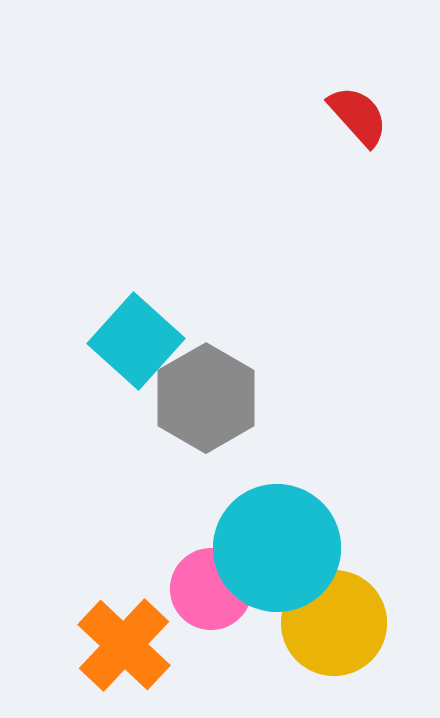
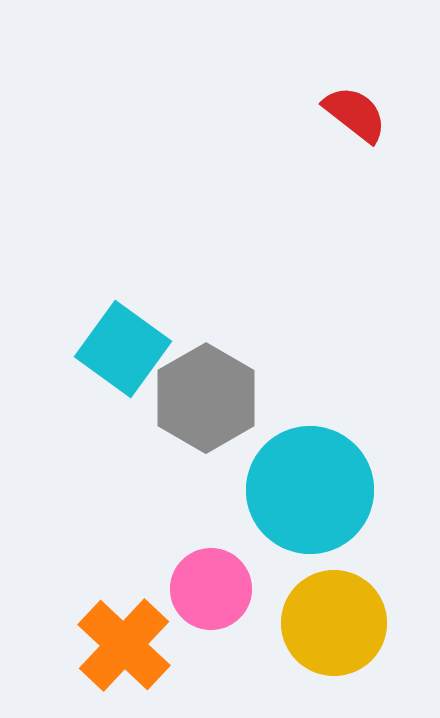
red semicircle: moved 3 px left, 2 px up; rotated 10 degrees counterclockwise
cyan square: moved 13 px left, 8 px down; rotated 6 degrees counterclockwise
cyan circle: moved 33 px right, 58 px up
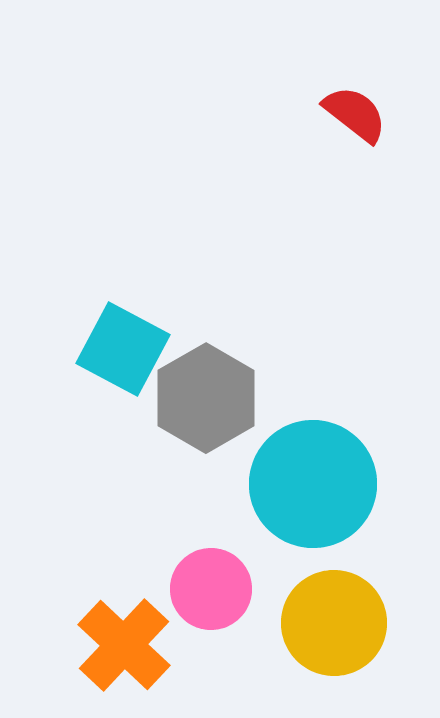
cyan square: rotated 8 degrees counterclockwise
cyan circle: moved 3 px right, 6 px up
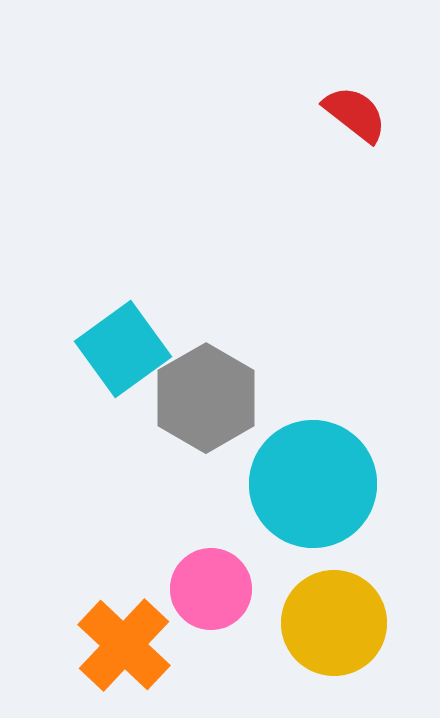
cyan square: rotated 26 degrees clockwise
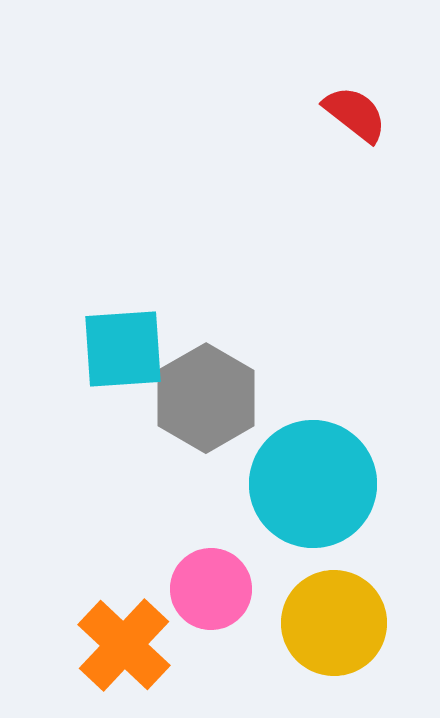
cyan square: rotated 32 degrees clockwise
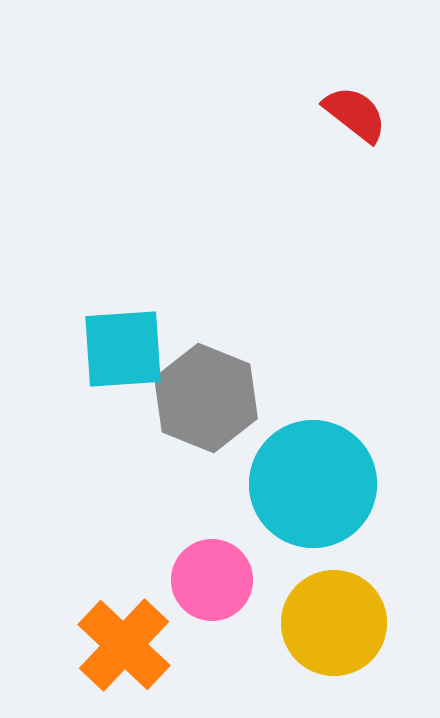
gray hexagon: rotated 8 degrees counterclockwise
pink circle: moved 1 px right, 9 px up
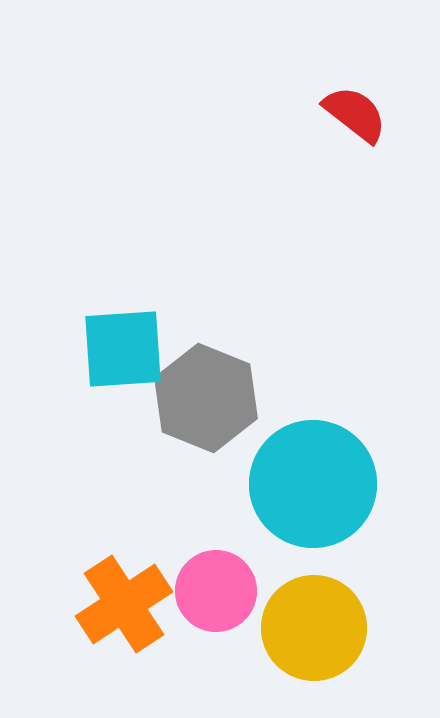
pink circle: moved 4 px right, 11 px down
yellow circle: moved 20 px left, 5 px down
orange cross: moved 41 px up; rotated 14 degrees clockwise
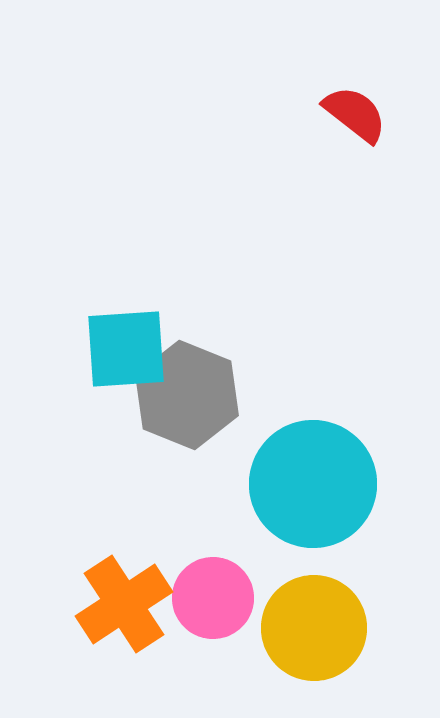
cyan square: moved 3 px right
gray hexagon: moved 19 px left, 3 px up
pink circle: moved 3 px left, 7 px down
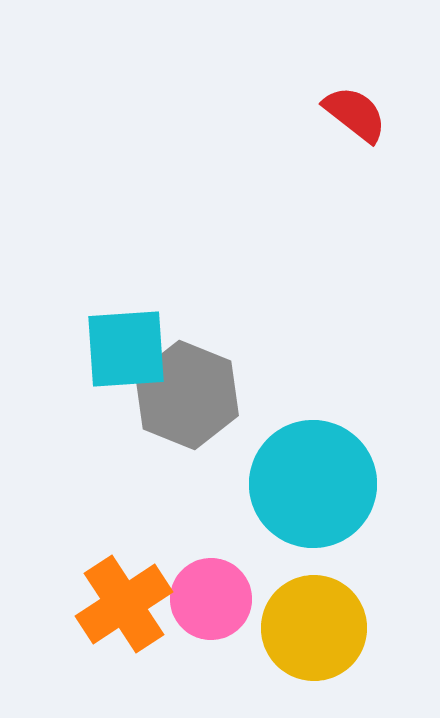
pink circle: moved 2 px left, 1 px down
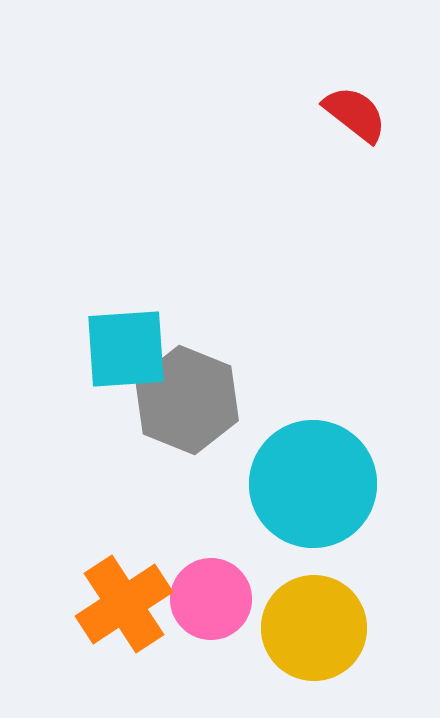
gray hexagon: moved 5 px down
